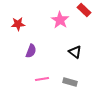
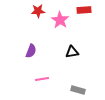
red rectangle: rotated 48 degrees counterclockwise
red star: moved 20 px right, 13 px up
black triangle: moved 3 px left; rotated 48 degrees counterclockwise
gray rectangle: moved 8 px right, 8 px down
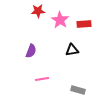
red rectangle: moved 14 px down
black triangle: moved 2 px up
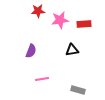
pink star: rotated 30 degrees clockwise
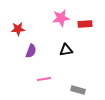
red star: moved 20 px left, 18 px down
pink star: moved 1 px right, 2 px up
red rectangle: moved 1 px right
black triangle: moved 6 px left
pink line: moved 2 px right
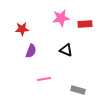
red star: moved 4 px right
black triangle: rotated 32 degrees clockwise
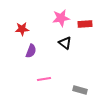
black triangle: moved 1 px left, 7 px up; rotated 16 degrees clockwise
gray rectangle: moved 2 px right
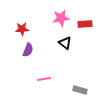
purple semicircle: moved 3 px left, 1 px up
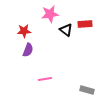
pink star: moved 11 px left, 4 px up
red star: moved 2 px right, 2 px down
black triangle: moved 1 px right, 13 px up
pink line: moved 1 px right
gray rectangle: moved 7 px right
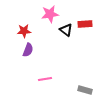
gray rectangle: moved 2 px left
